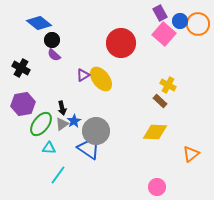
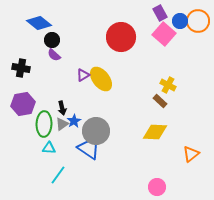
orange circle: moved 3 px up
red circle: moved 6 px up
black cross: rotated 18 degrees counterclockwise
green ellipse: moved 3 px right; rotated 35 degrees counterclockwise
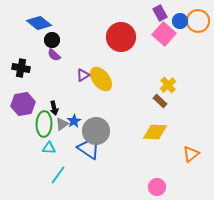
yellow cross: rotated 21 degrees clockwise
black arrow: moved 8 px left
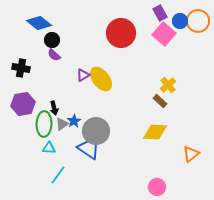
red circle: moved 4 px up
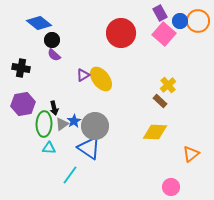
gray circle: moved 1 px left, 5 px up
cyan line: moved 12 px right
pink circle: moved 14 px right
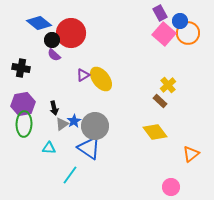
orange circle: moved 10 px left, 12 px down
red circle: moved 50 px left
green ellipse: moved 20 px left
yellow diamond: rotated 50 degrees clockwise
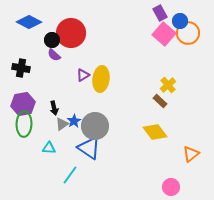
blue diamond: moved 10 px left, 1 px up; rotated 10 degrees counterclockwise
yellow ellipse: rotated 45 degrees clockwise
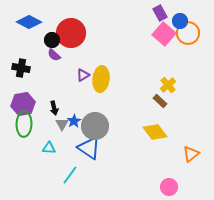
gray triangle: rotated 24 degrees counterclockwise
pink circle: moved 2 px left
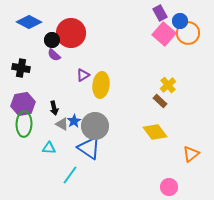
yellow ellipse: moved 6 px down
gray triangle: rotated 32 degrees counterclockwise
